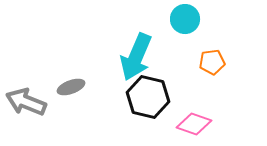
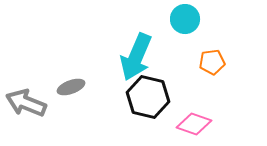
gray arrow: moved 1 px down
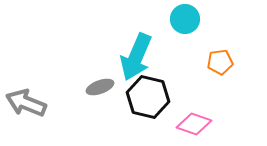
orange pentagon: moved 8 px right
gray ellipse: moved 29 px right
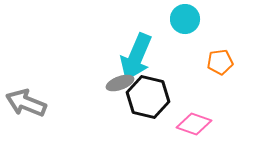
gray ellipse: moved 20 px right, 4 px up
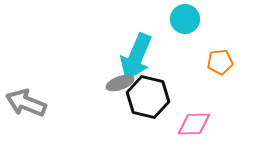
pink diamond: rotated 20 degrees counterclockwise
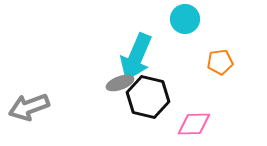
gray arrow: moved 3 px right, 4 px down; rotated 42 degrees counterclockwise
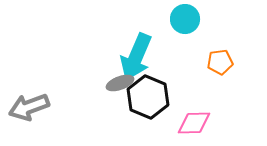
black hexagon: rotated 9 degrees clockwise
pink diamond: moved 1 px up
